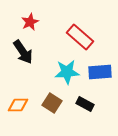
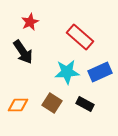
blue rectangle: rotated 20 degrees counterclockwise
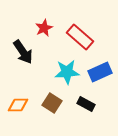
red star: moved 14 px right, 6 px down
black rectangle: moved 1 px right
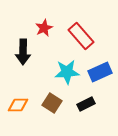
red rectangle: moved 1 px right, 1 px up; rotated 8 degrees clockwise
black arrow: rotated 35 degrees clockwise
black rectangle: rotated 54 degrees counterclockwise
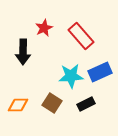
cyan star: moved 4 px right, 4 px down
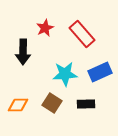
red star: moved 1 px right
red rectangle: moved 1 px right, 2 px up
cyan star: moved 6 px left, 2 px up
black rectangle: rotated 24 degrees clockwise
